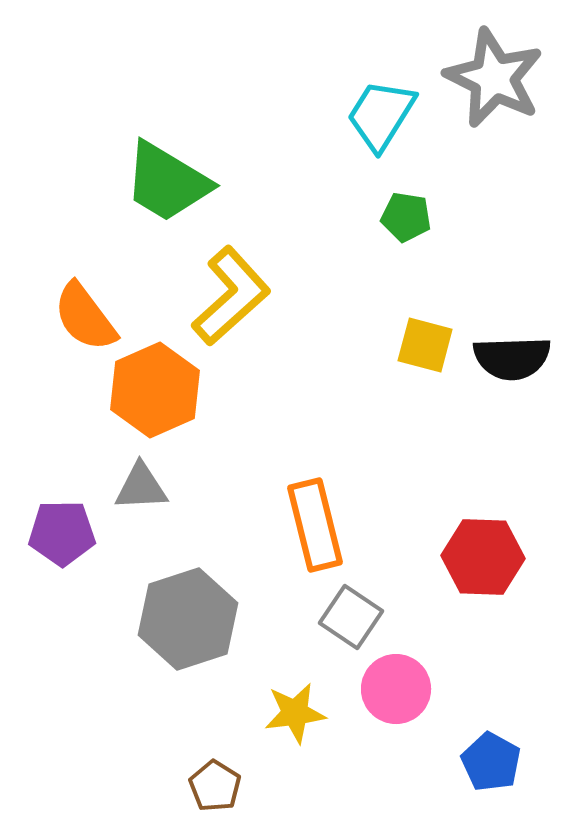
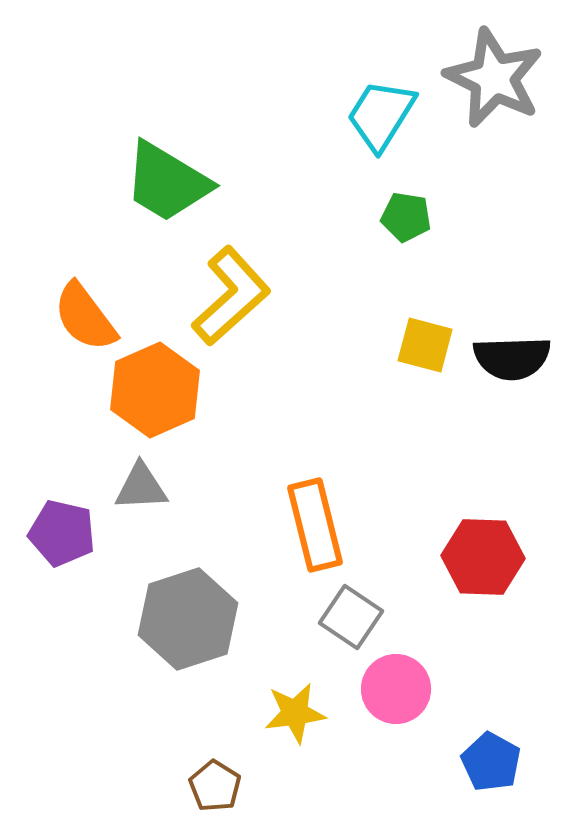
purple pentagon: rotated 14 degrees clockwise
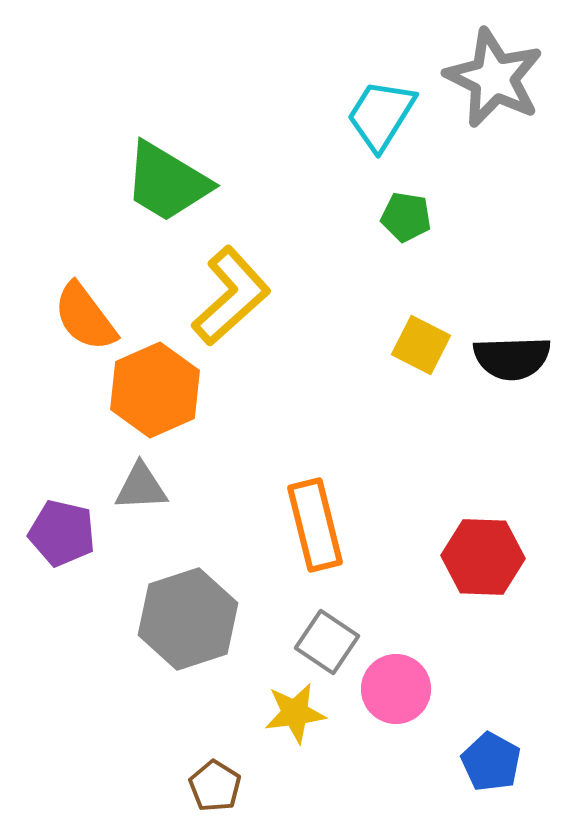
yellow square: moved 4 px left; rotated 12 degrees clockwise
gray square: moved 24 px left, 25 px down
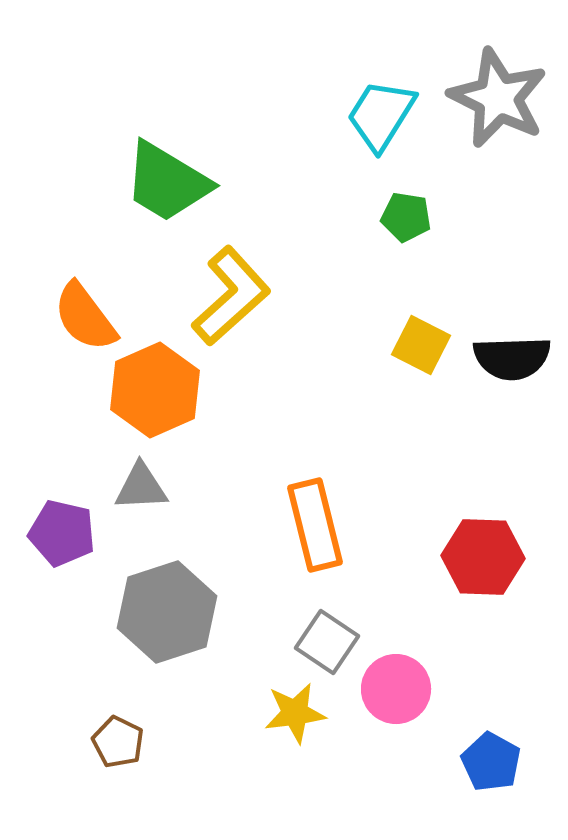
gray star: moved 4 px right, 20 px down
gray hexagon: moved 21 px left, 7 px up
brown pentagon: moved 97 px left, 44 px up; rotated 6 degrees counterclockwise
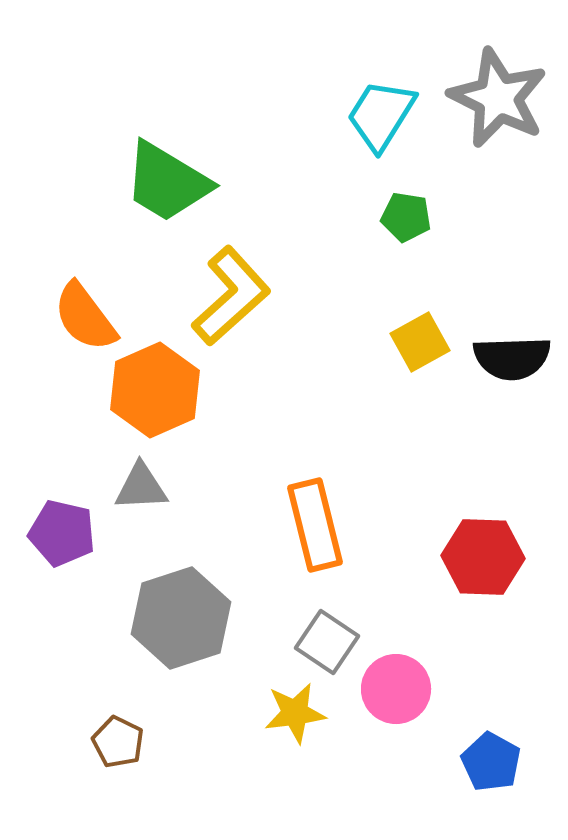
yellow square: moved 1 px left, 3 px up; rotated 34 degrees clockwise
gray hexagon: moved 14 px right, 6 px down
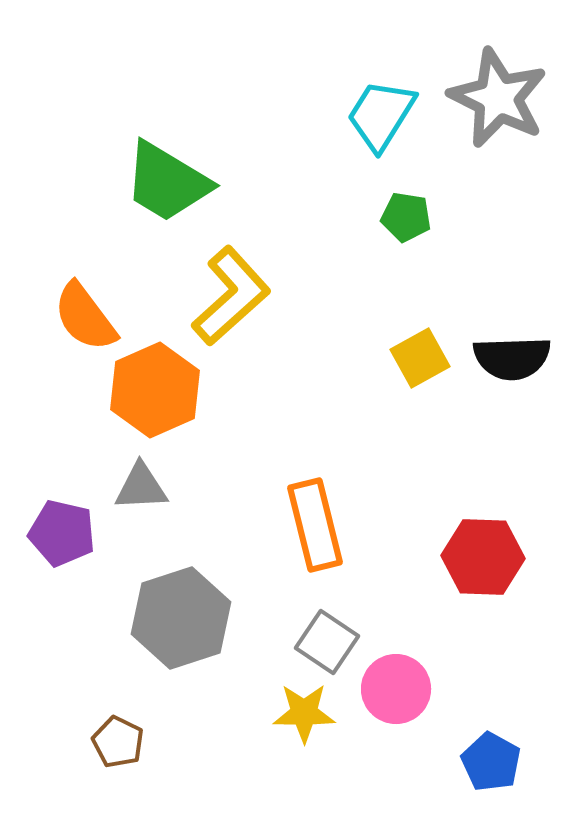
yellow square: moved 16 px down
yellow star: moved 9 px right; rotated 8 degrees clockwise
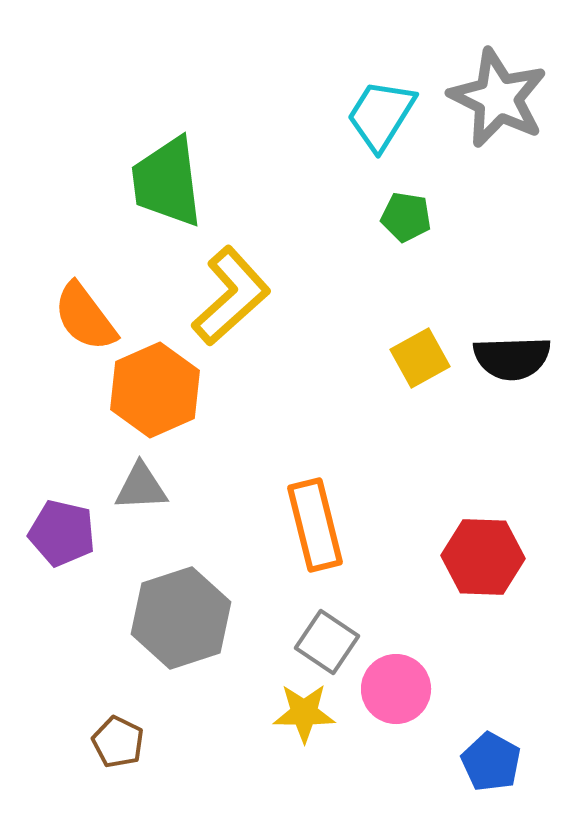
green trapezoid: rotated 52 degrees clockwise
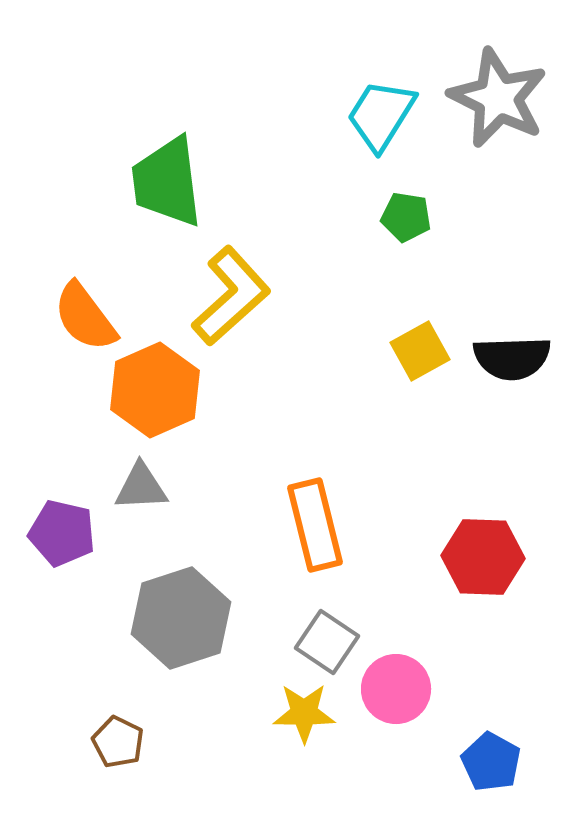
yellow square: moved 7 px up
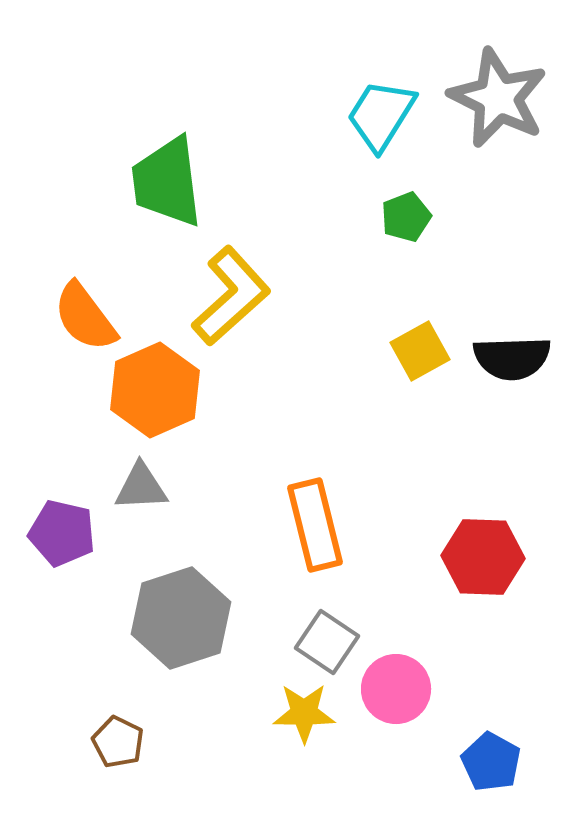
green pentagon: rotated 30 degrees counterclockwise
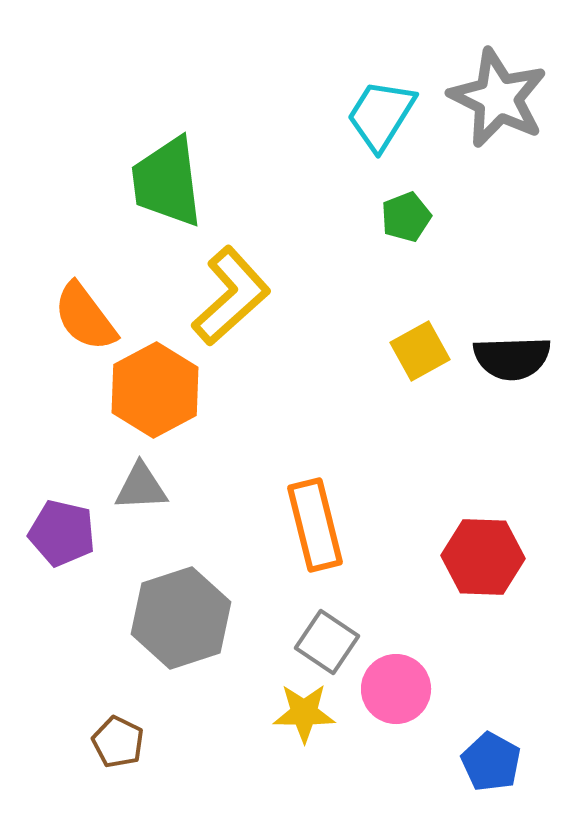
orange hexagon: rotated 4 degrees counterclockwise
